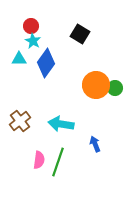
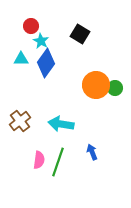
cyan star: moved 8 px right
cyan triangle: moved 2 px right
blue arrow: moved 3 px left, 8 px down
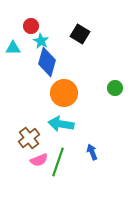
cyan triangle: moved 8 px left, 11 px up
blue diamond: moved 1 px right, 1 px up; rotated 20 degrees counterclockwise
orange circle: moved 32 px left, 8 px down
brown cross: moved 9 px right, 17 px down
pink semicircle: rotated 60 degrees clockwise
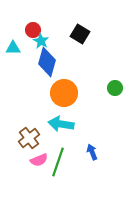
red circle: moved 2 px right, 4 px down
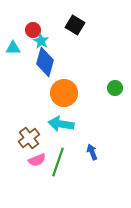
black square: moved 5 px left, 9 px up
blue diamond: moved 2 px left
pink semicircle: moved 2 px left
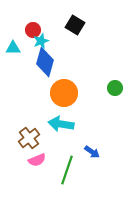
cyan star: rotated 21 degrees clockwise
blue arrow: rotated 147 degrees clockwise
green line: moved 9 px right, 8 px down
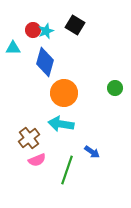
cyan star: moved 5 px right, 10 px up
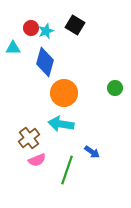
red circle: moved 2 px left, 2 px up
